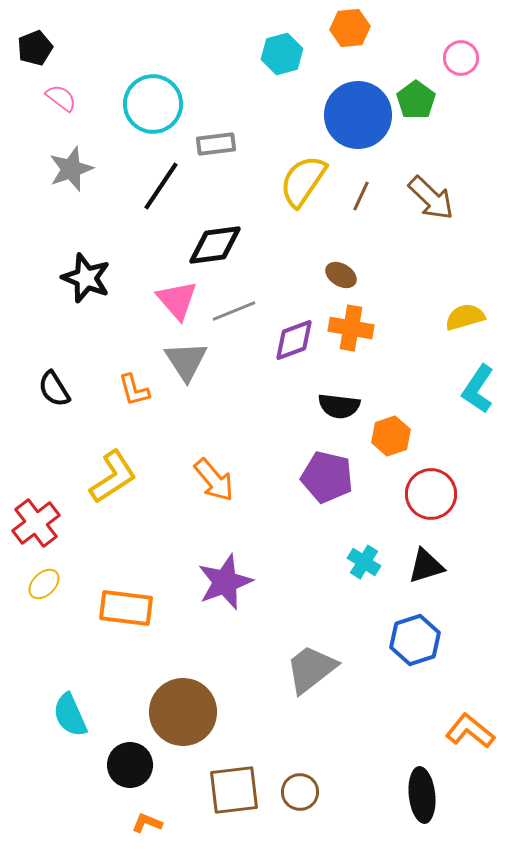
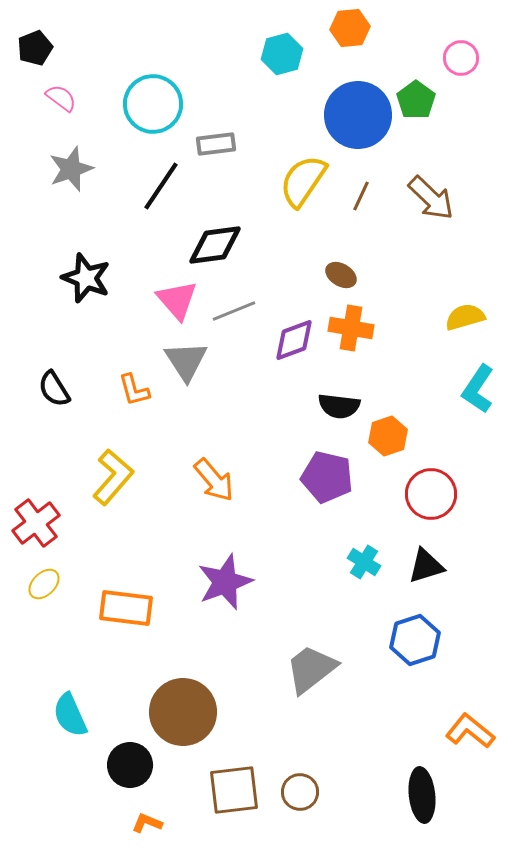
orange hexagon at (391, 436): moved 3 px left
yellow L-shape at (113, 477): rotated 16 degrees counterclockwise
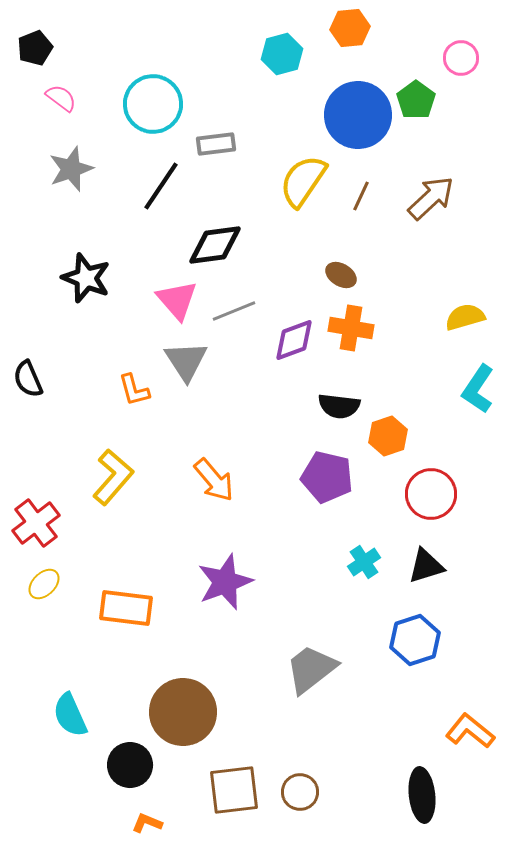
brown arrow at (431, 198): rotated 87 degrees counterclockwise
black semicircle at (54, 389): moved 26 px left, 10 px up; rotated 9 degrees clockwise
cyan cross at (364, 562): rotated 24 degrees clockwise
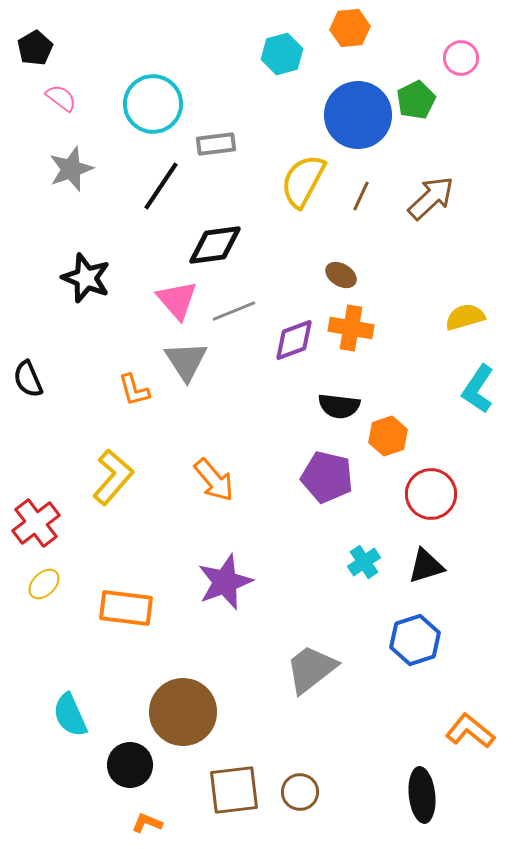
black pentagon at (35, 48): rotated 8 degrees counterclockwise
green pentagon at (416, 100): rotated 9 degrees clockwise
yellow semicircle at (303, 181): rotated 6 degrees counterclockwise
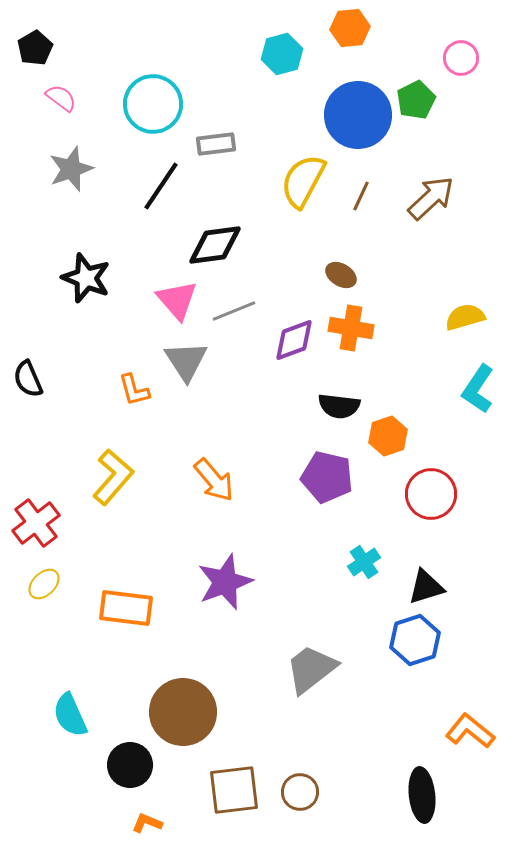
black triangle at (426, 566): moved 21 px down
